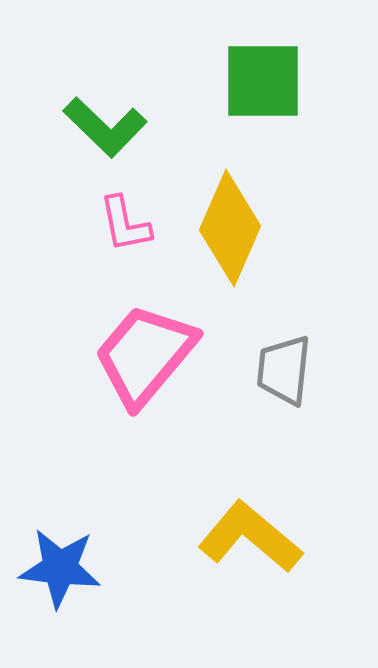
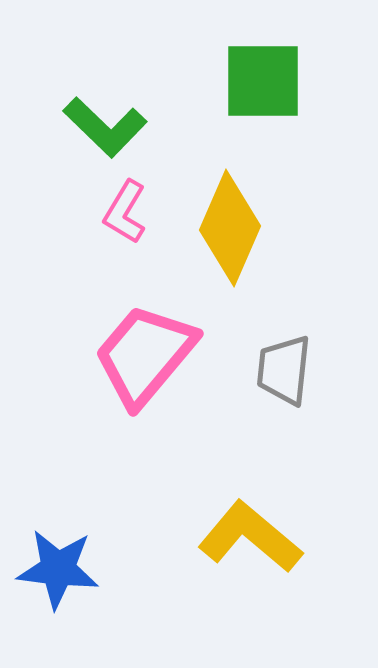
pink L-shape: moved 12 px up; rotated 42 degrees clockwise
blue star: moved 2 px left, 1 px down
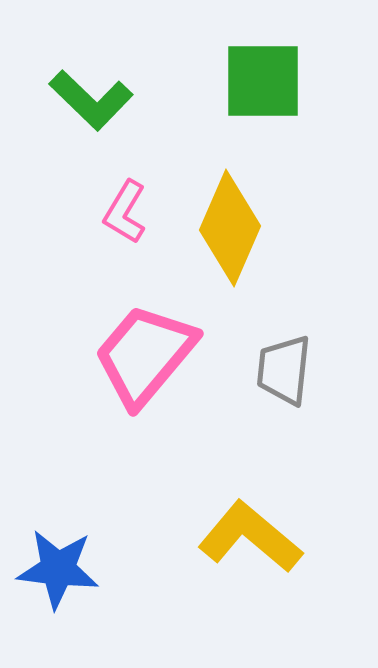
green L-shape: moved 14 px left, 27 px up
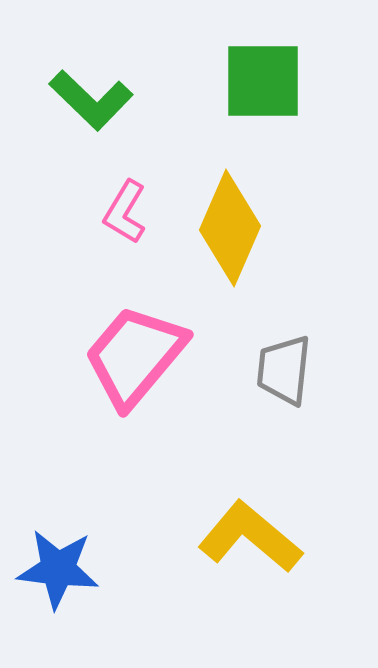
pink trapezoid: moved 10 px left, 1 px down
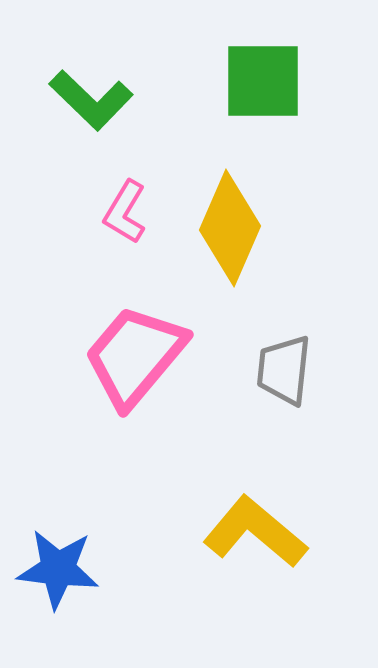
yellow L-shape: moved 5 px right, 5 px up
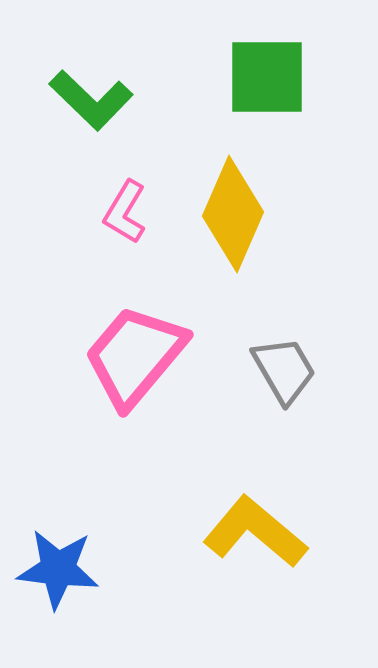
green square: moved 4 px right, 4 px up
yellow diamond: moved 3 px right, 14 px up
gray trapezoid: rotated 144 degrees clockwise
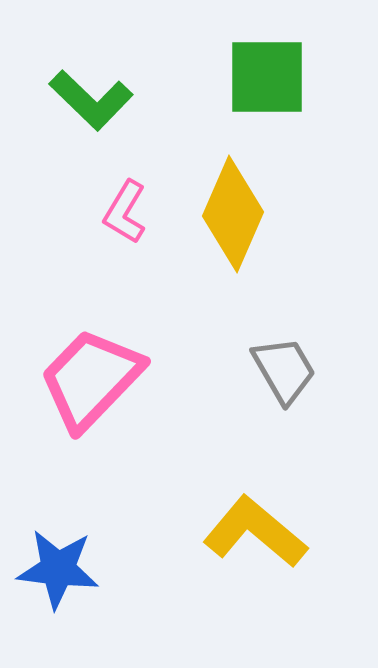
pink trapezoid: moved 44 px left, 23 px down; rotated 4 degrees clockwise
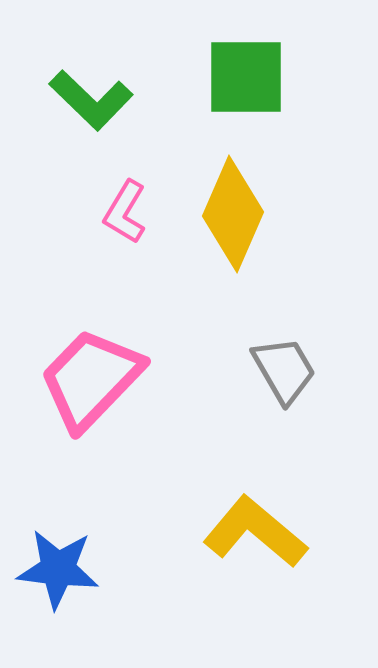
green square: moved 21 px left
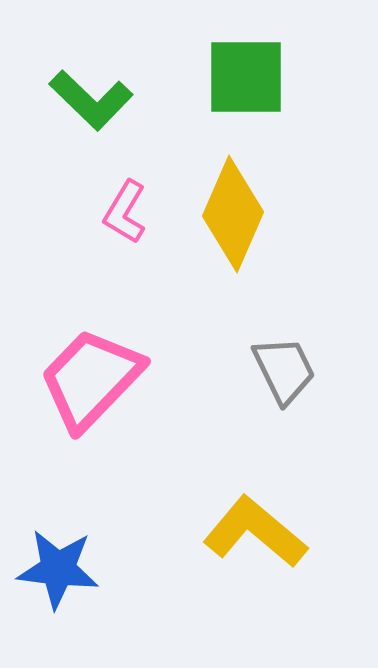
gray trapezoid: rotated 4 degrees clockwise
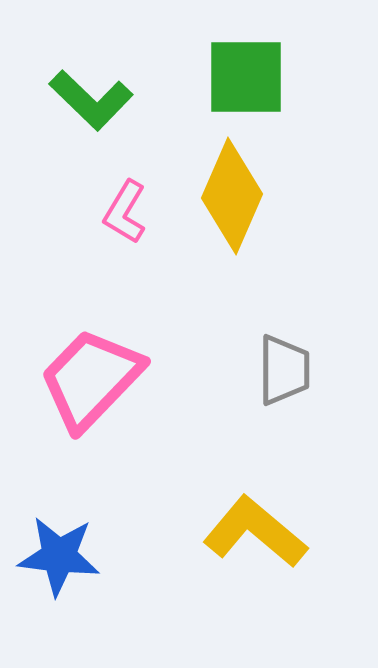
yellow diamond: moved 1 px left, 18 px up
gray trapezoid: rotated 26 degrees clockwise
blue star: moved 1 px right, 13 px up
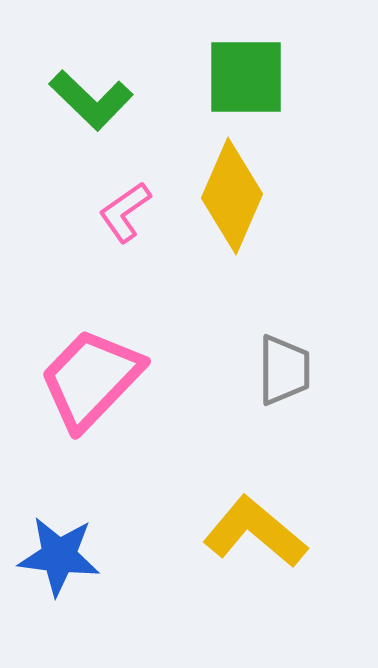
pink L-shape: rotated 24 degrees clockwise
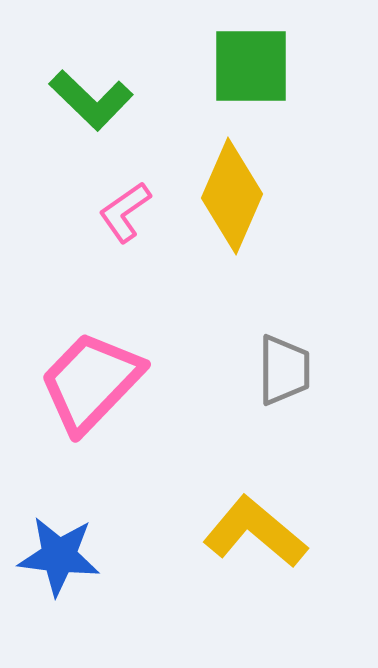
green square: moved 5 px right, 11 px up
pink trapezoid: moved 3 px down
